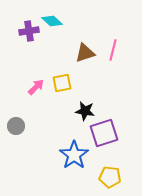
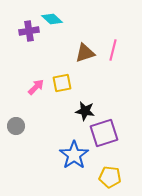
cyan diamond: moved 2 px up
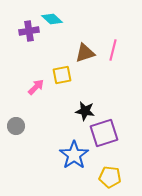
yellow square: moved 8 px up
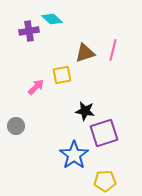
yellow pentagon: moved 5 px left, 4 px down; rotated 10 degrees counterclockwise
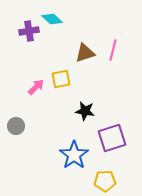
yellow square: moved 1 px left, 4 px down
purple square: moved 8 px right, 5 px down
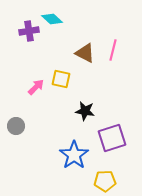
brown triangle: rotated 45 degrees clockwise
yellow square: rotated 24 degrees clockwise
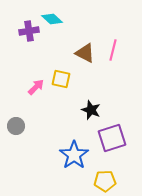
black star: moved 6 px right, 1 px up; rotated 12 degrees clockwise
